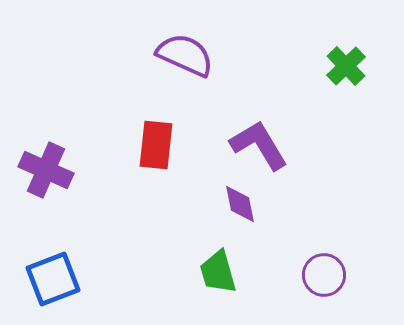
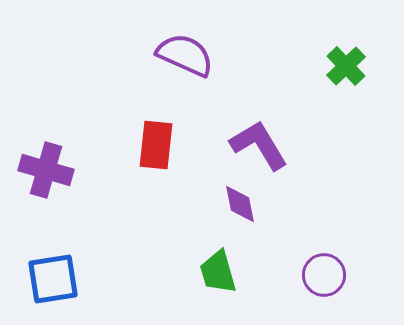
purple cross: rotated 8 degrees counterclockwise
blue square: rotated 12 degrees clockwise
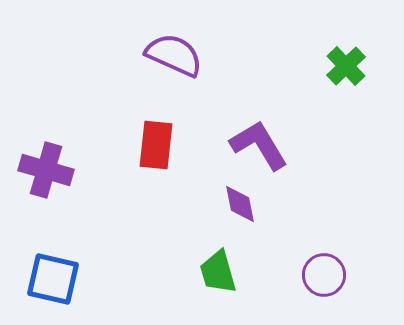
purple semicircle: moved 11 px left
blue square: rotated 22 degrees clockwise
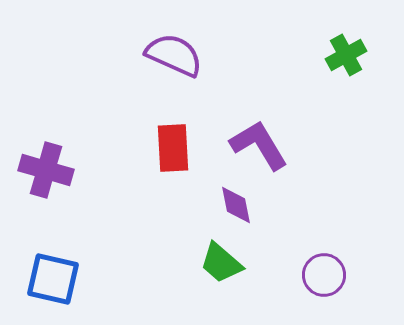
green cross: moved 11 px up; rotated 15 degrees clockwise
red rectangle: moved 17 px right, 3 px down; rotated 9 degrees counterclockwise
purple diamond: moved 4 px left, 1 px down
green trapezoid: moved 3 px right, 9 px up; rotated 33 degrees counterclockwise
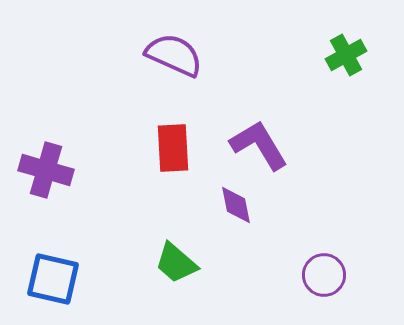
green trapezoid: moved 45 px left
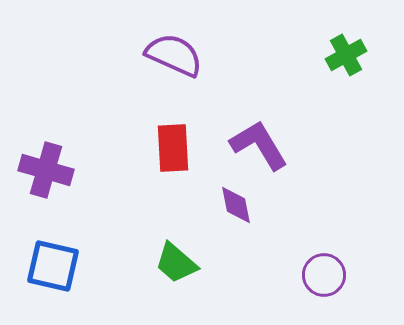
blue square: moved 13 px up
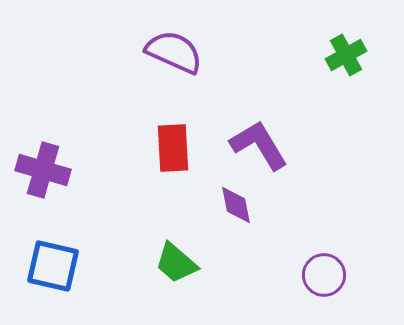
purple semicircle: moved 3 px up
purple cross: moved 3 px left
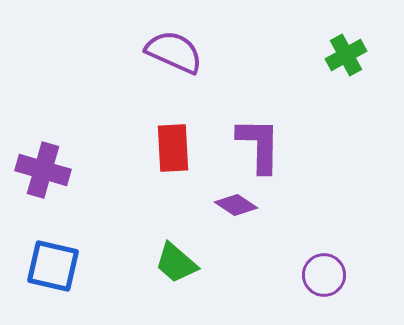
purple L-shape: rotated 32 degrees clockwise
purple diamond: rotated 45 degrees counterclockwise
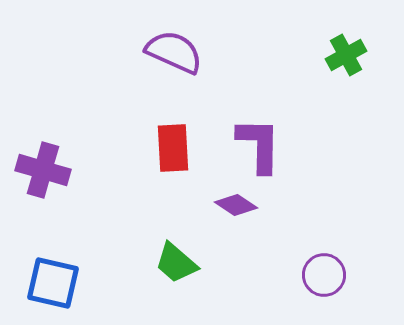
blue square: moved 17 px down
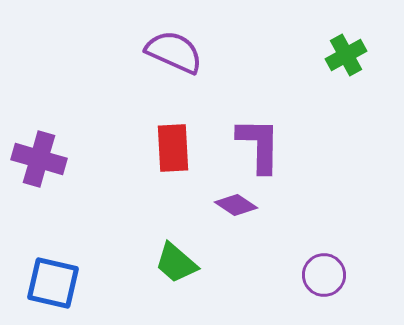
purple cross: moved 4 px left, 11 px up
